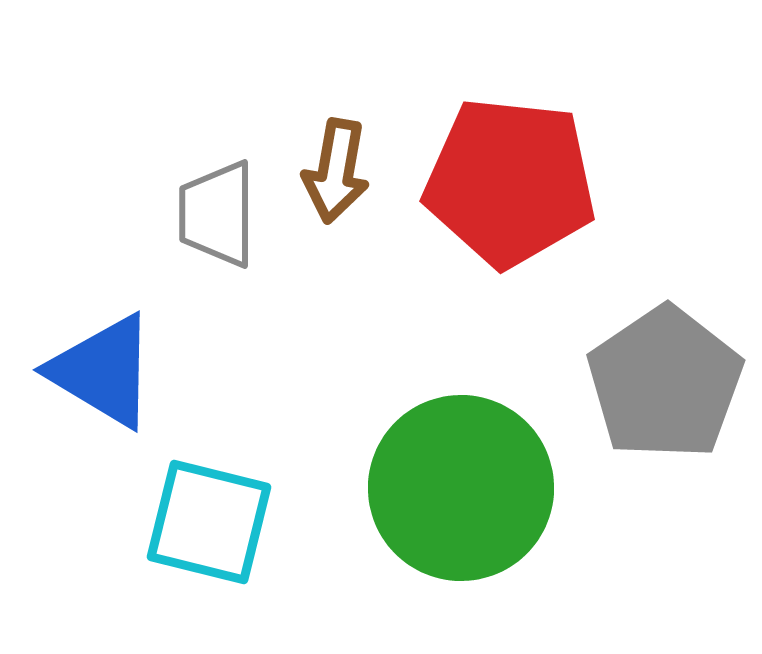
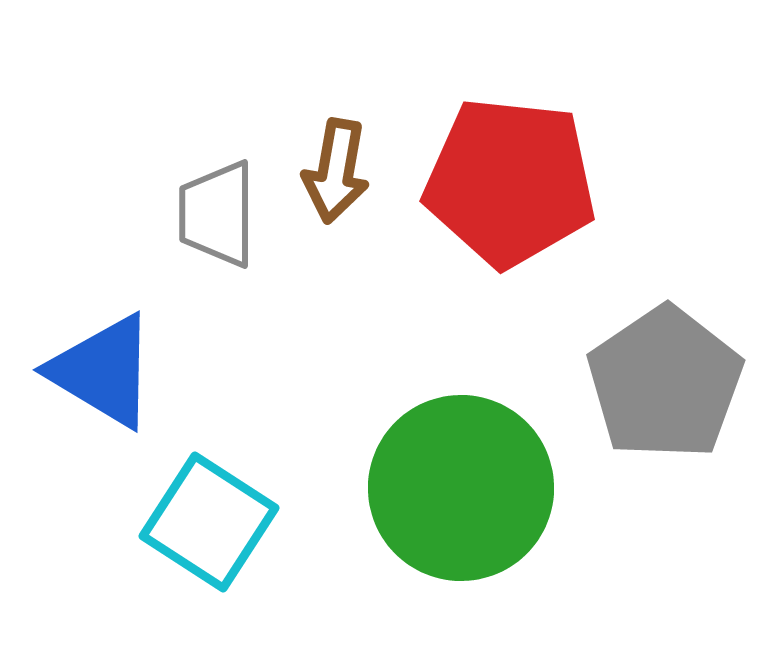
cyan square: rotated 19 degrees clockwise
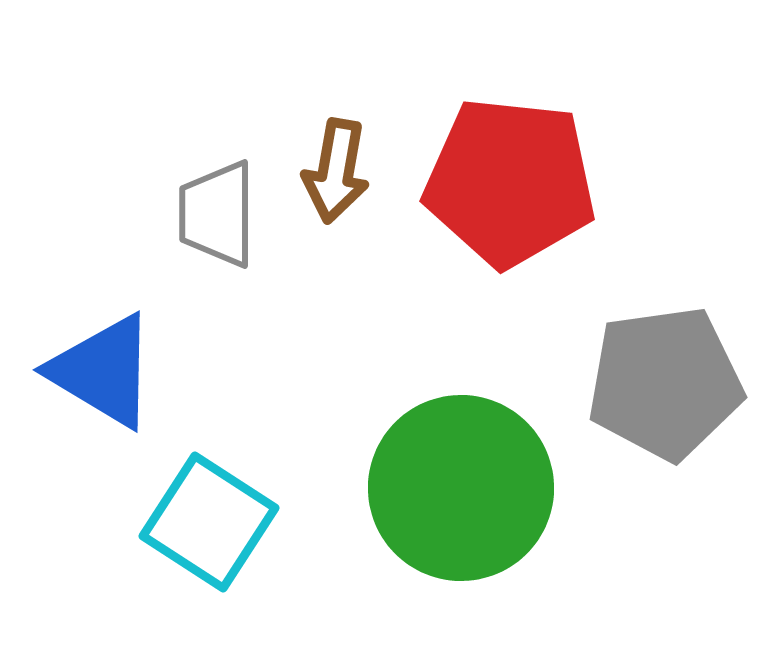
gray pentagon: rotated 26 degrees clockwise
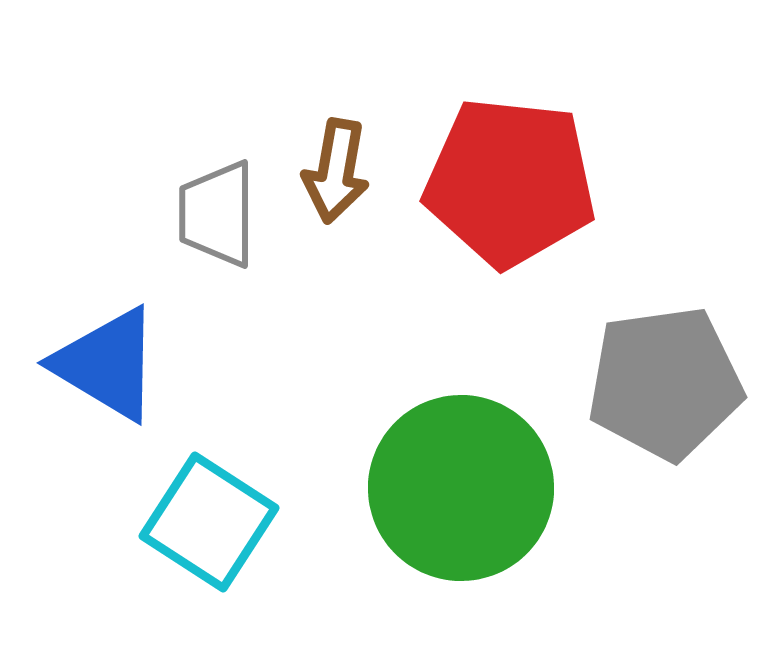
blue triangle: moved 4 px right, 7 px up
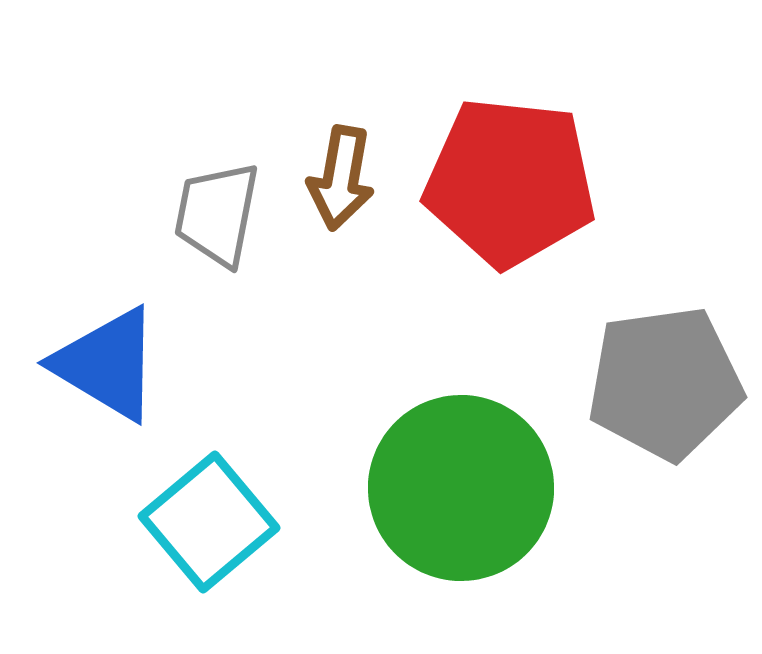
brown arrow: moved 5 px right, 7 px down
gray trapezoid: rotated 11 degrees clockwise
cyan square: rotated 17 degrees clockwise
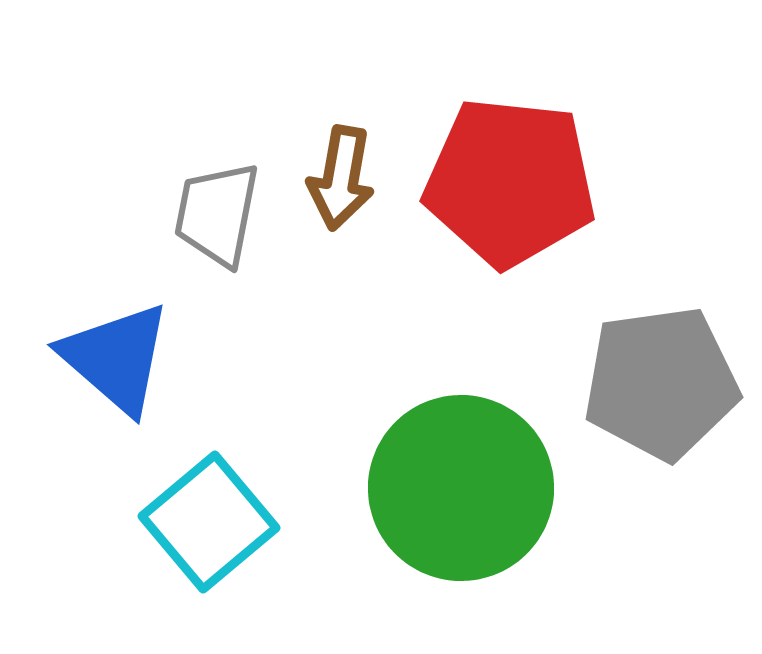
blue triangle: moved 9 px right, 6 px up; rotated 10 degrees clockwise
gray pentagon: moved 4 px left
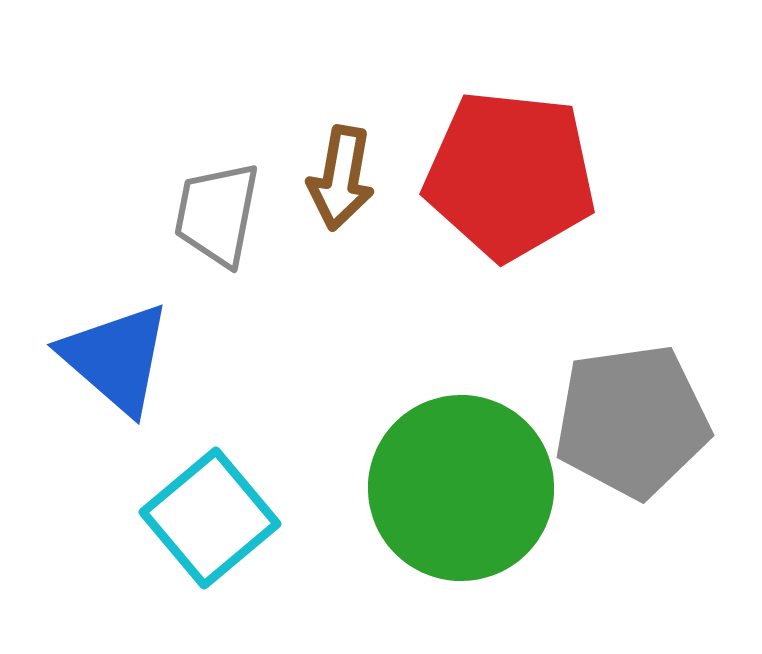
red pentagon: moved 7 px up
gray pentagon: moved 29 px left, 38 px down
cyan square: moved 1 px right, 4 px up
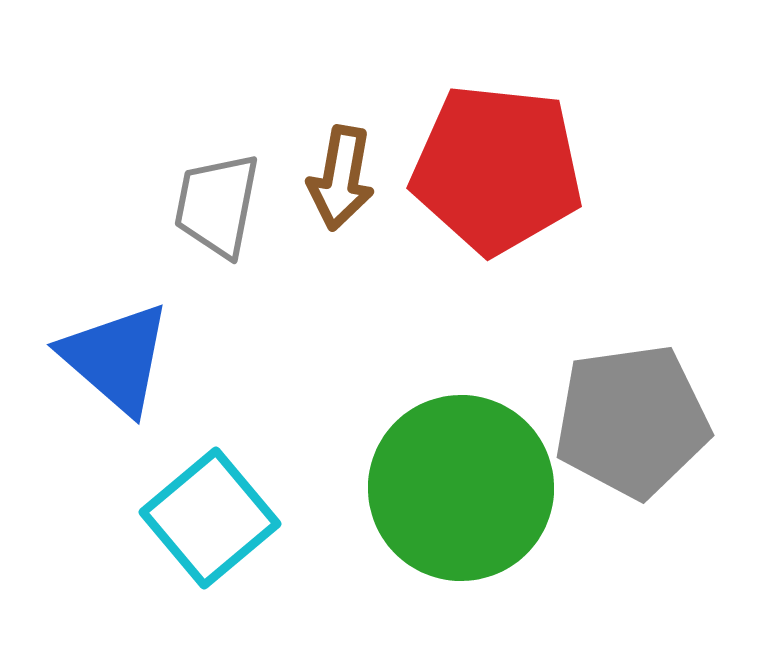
red pentagon: moved 13 px left, 6 px up
gray trapezoid: moved 9 px up
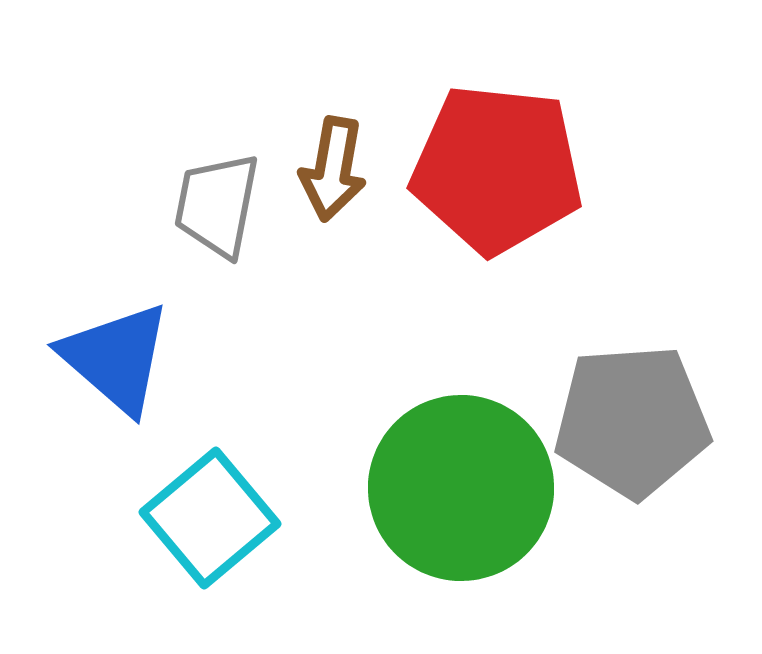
brown arrow: moved 8 px left, 9 px up
gray pentagon: rotated 4 degrees clockwise
